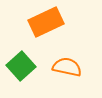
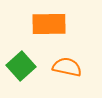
orange rectangle: moved 3 px right, 2 px down; rotated 24 degrees clockwise
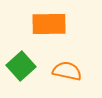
orange semicircle: moved 4 px down
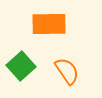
orange semicircle: rotated 44 degrees clockwise
